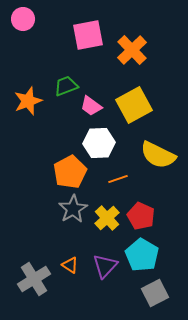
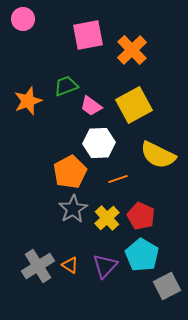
gray cross: moved 4 px right, 13 px up
gray square: moved 12 px right, 7 px up
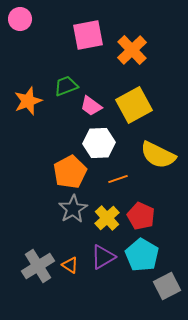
pink circle: moved 3 px left
purple triangle: moved 2 px left, 9 px up; rotated 16 degrees clockwise
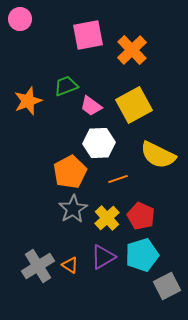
cyan pentagon: rotated 24 degrees clockwise
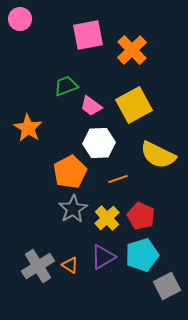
orange star: moved 27 px down; rotated 20 degrees counterclockwise
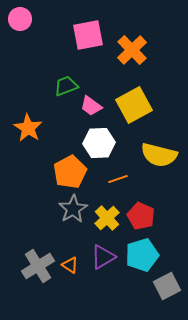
yellow semicircle: moved 1 px right; rotated 12 degrees counterclockwise
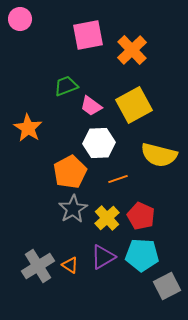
cyan pentagon: rotated 20 degrees clockwise
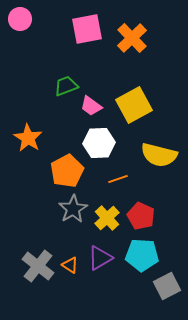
pink square: moved 1 px left, 6 px up
orange cross: moved 12 px up
orange star: moved 10 px down
orange pentagon: moved 3 px left, 1 px up
purple triangle: moved 3 px left, 1 px down
gray cross: rotated 20 degrees counterclockwise
